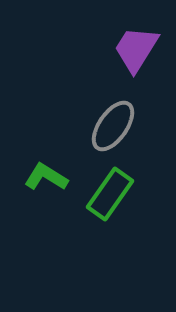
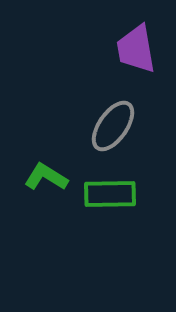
purple trapezoid: rotated 42 degrees counterclockwise
green rectangle: rotated 54 degrees clockwise
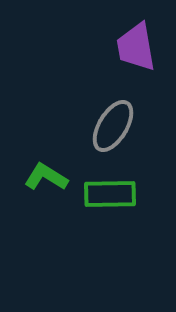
purple trapezoid: moved 2 px up
gray ellipse: rotated 4 degrees counterclockwise
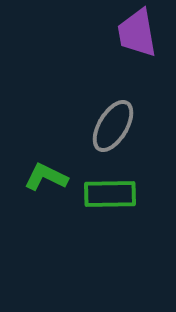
purple trapezoid: moved 1 px right, 14 px up
green L-shape: rotated 6 degrees counterclockwise
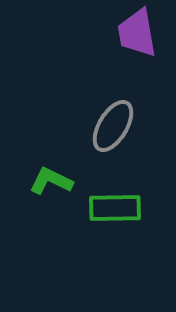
green L-shape: moved 5 px right, 4 px down
green rectangle: moved 5 px right, 14 px down
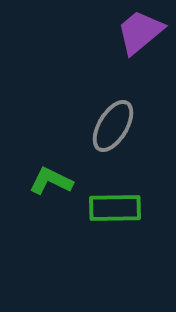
purple trapezoid: moved 3 px right, 1 px up; rotated 60 degrees clockwise
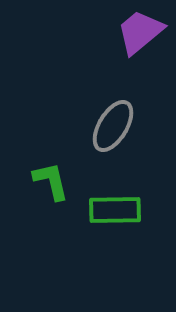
green L-shape: rotated 51 degrees clockwise
green rectangle: moved 2 px down
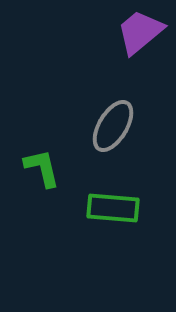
green L-shape: moved 9 px left, 13 px up
green rectangle: moved 2 px left, 2 px up; rotated 6 degrees clockwise
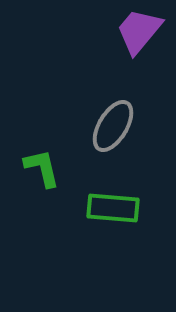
purple trapezoid: moved 1 px left, 1 px up; rotated 10 degrees counterclockwise
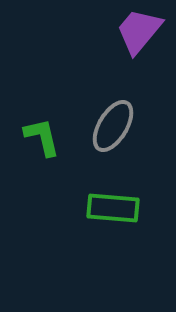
green L-shape: moved 31 px up
